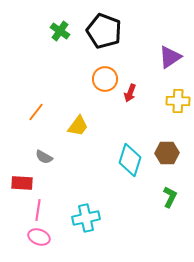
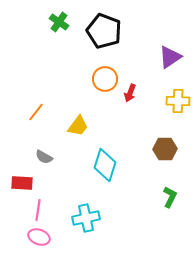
green cross: moved 1 px left, 9 px up
brown hexagon: moved 2 px left, 4 px up
cyan diamond: moved 25 px left, 5 px down
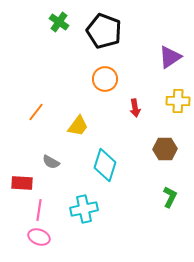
red arrow: moved 5 px right, 15 px down; rotated 30 degrees counterclockwise
gray semicircle: moved 7 px right, 5 px down
pink line: moved 1 px right
cyan cross: moved 2 px left, 9 px up
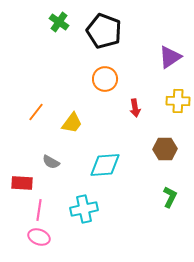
yellow trapezoid: moved 6 px left, 3 px up
cyan diamond: rotated 68 degrees clockwise
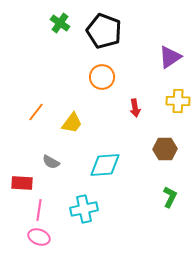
green cross: moved 1 px right, 1 px down
orange circle: moved 3 px left, 2 px up
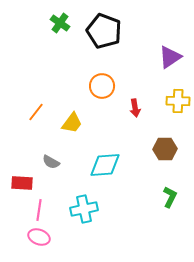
orange circle: moved 9 px down
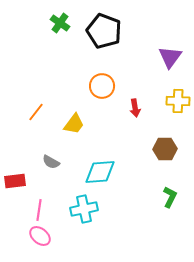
purple triangle: rotated 20 degrees counterclockwise
yellow trapezoid: moved 2 px right, 1 px down
cyan diamond: moved 5 px left, 7 px down
red rectangle: moved 7 px left, 2 px up; rotated 10 degrees counterclockwise
pink ellipse: moved 1 px right, 1 px up; rotated 20 degrees clockwise
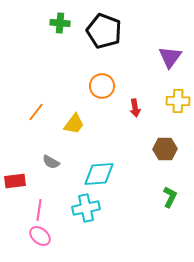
green cross: rotated 30 degrees counterclockwise
cyan diamond: moved 1 px left, 2 px down
cyan cross: moved 2 px right, 1 px up
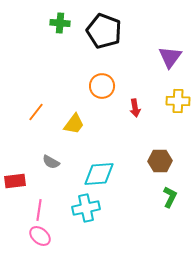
brown hexagon: moved 5 px left, 12 px down
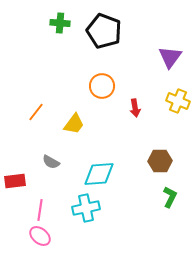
yellow cross: rotated 20 degrees clockwise
pink line: moved 1 px right
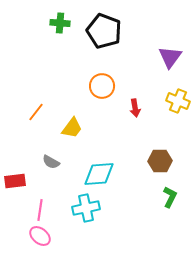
yellow trapezoid: moved 2 px left, 4 px down
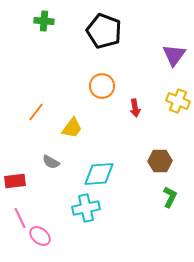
green cross: moved 16 px left, 2 px up
purple triangle: moved 4 px right, 2 px up
pink line: moved 20 px left, 8 px down; rotated 35 degrees counterclockwise
